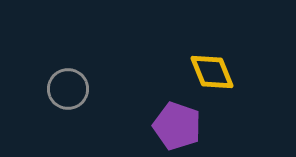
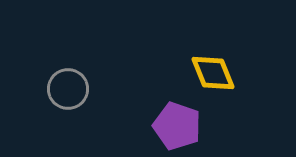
yellow diamond: moved 1 px right, 1 px down
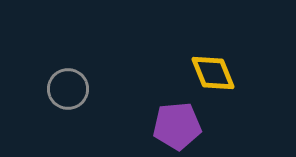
purple pentagon: rotated 24 degrees counterclockwise
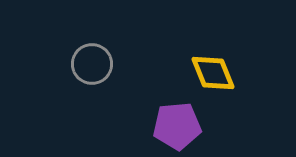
gray circle: moved 24 px right, 25 px up
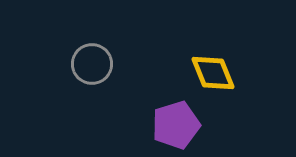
purple pentagon: moved 1 px left, 1 px up; rotated 12 degrees counterclockwise
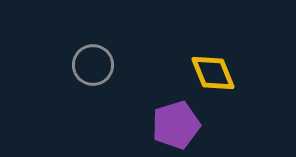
gray circle: moved 1 px right, 1 px down
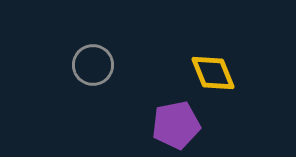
purple pentagon: rotated 6 degrees clockwise
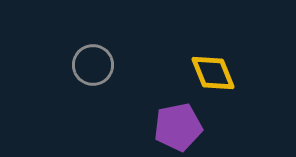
purple pentagon: moved 2 px right, 2 px down
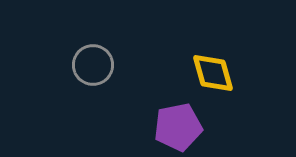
yellow diamond: rotated 6 degrees clockwise
